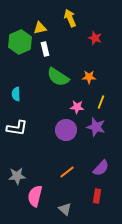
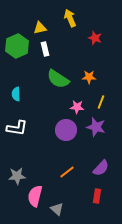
green hexagon: moved 3 px left, 4 px down
green semicircle: moved 2 px down
gray triangle: moved 8 px left
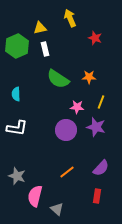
gray star: rotated 24 degrees clockwise
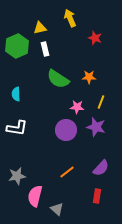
gray star: rotated 30 degrees counterclockwise
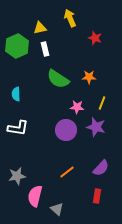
yellow line: moved 1 px right, 1 px down
white L-shape: moved 1 px right
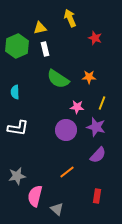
cyan semicircle: moved 1 px left, 2 px up
purple semicircle: moved 3 px left, 13 px up
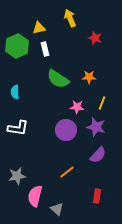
yellow triangle: moved 1 px left
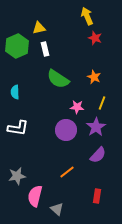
yellow arrow: moved 17 px right, 2 px up
orange star: moved 5 px right; rotated 24 degrees clockwise
purple star: rotated 24 degrees clockwise
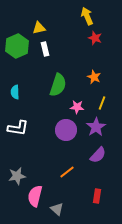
green semicircle: moved 6 px down; rotated 105 degrees counterclockwise
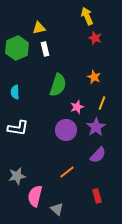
green hexagon: moved 2 px down
pink star: rotated 24 degrees counterclockwise
red rectangle: rotated 24 degrees counterclockwise
